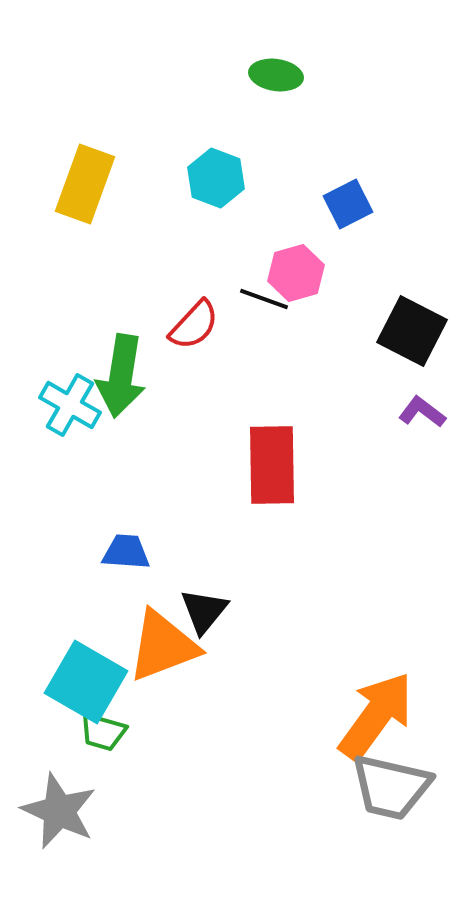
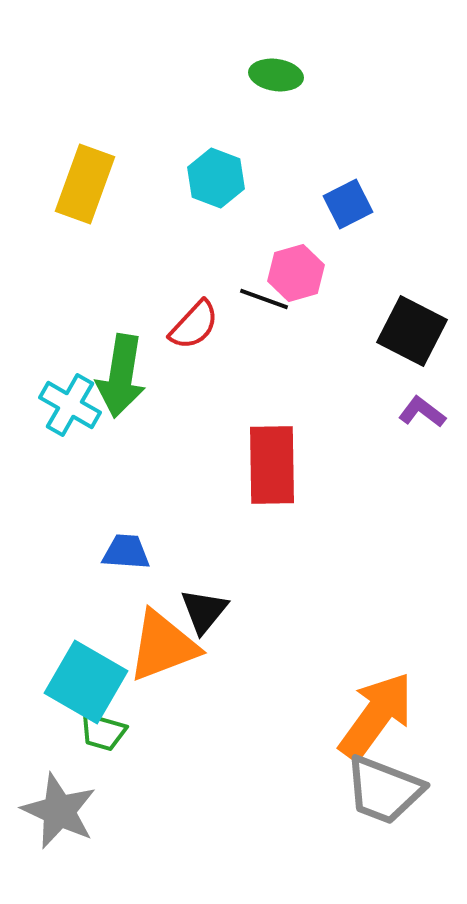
gray trapezoid: moved 7 px left, 3 px down; rotated 8 degrees clockwise
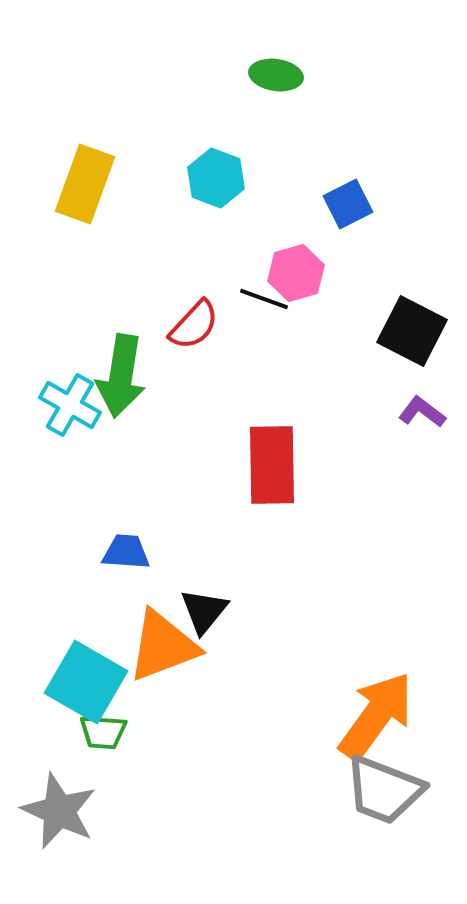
green trapezoid: rotated 12 degrees counterclockwise
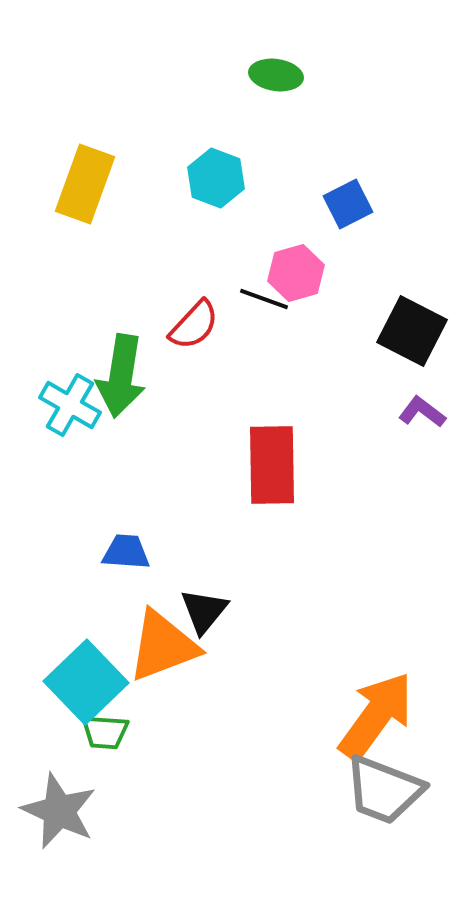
cyan square: rotated 16 degrees clockwise
green trapezoid: moved 2 px right
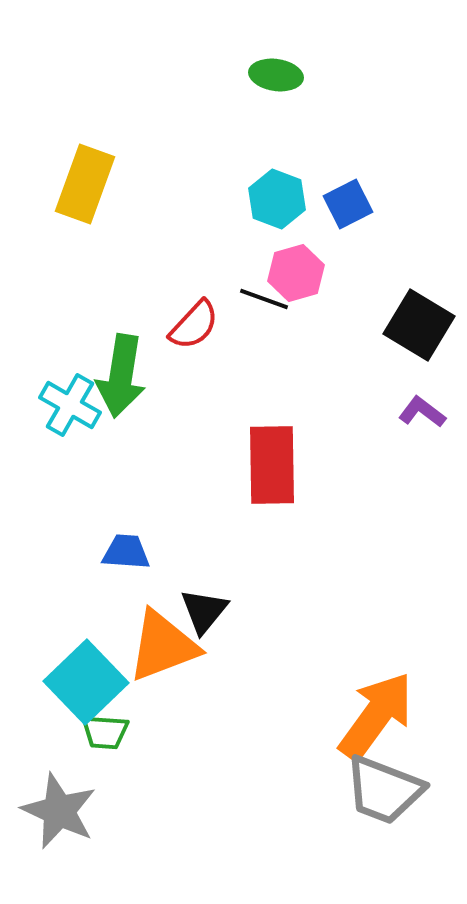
cyan hexagon: moved 61 px right, 21 px down
black square: moved 7 px right, 6 px up; rotated 4 degrees clockwise
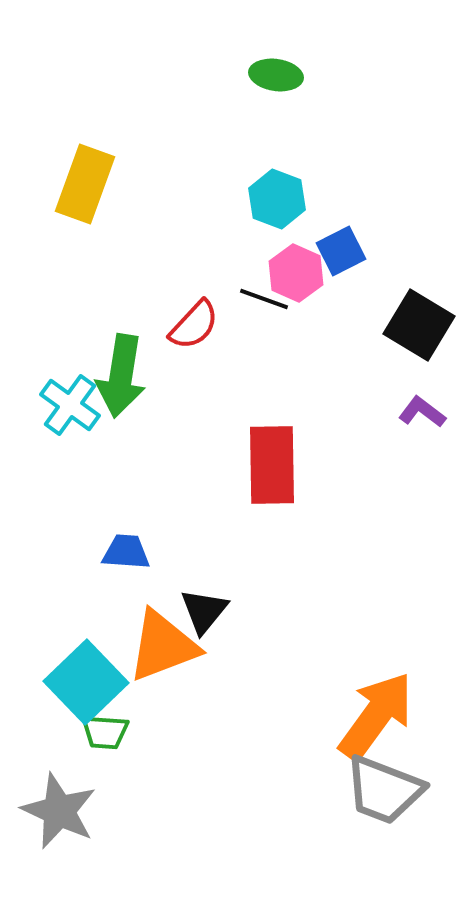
blue square: moved 7 px left, 47 px down
pink hexagon: rotated 20 degrees counterclockwise
cyan cross: rotated 6 degrees clockwise
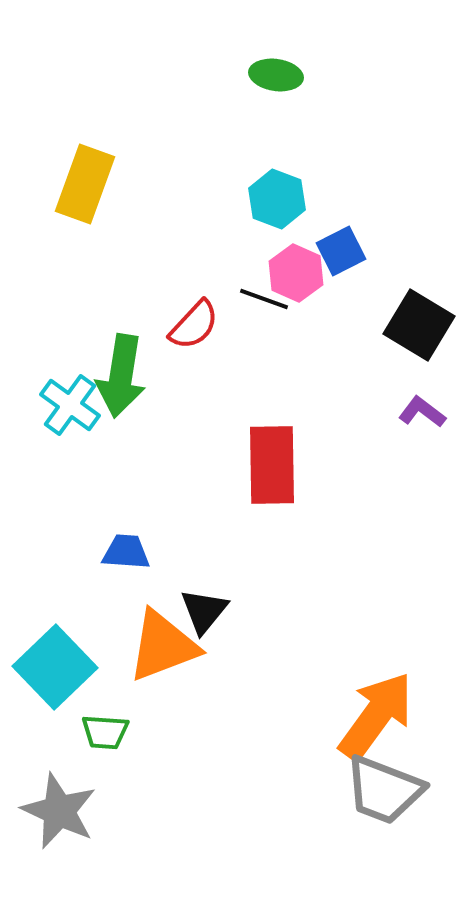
cyan square: moved 31 px left, 15 px up
